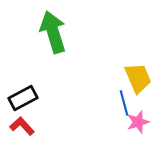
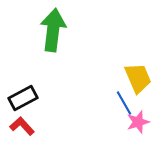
green arrow: moved 2 px up; rotated 24 degrees clockwise
blue line: rotated 15 degrees counterclockwise
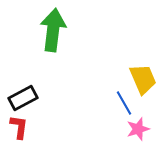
yellow trapezoid: moved 5 px right, 1 px down
pink star: moved 7 px down
red L-shape: moved 3 px left, 1 px down; rotated 50 degrees clockwise
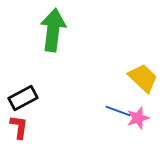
yellow trapezoid: moved 1 px up; rotated 24 degrees counterclockwise
blue line: moved 6 px left, 8 px down; rotated 40 degrees counterclockwise
pink star: moved 11 px up
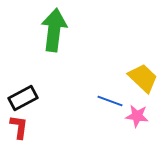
green arrow: moved 1 px right
blue line: moved 8 px left, 10 px up
pink star: moved 1 px left, 2 px up; rotated 25 degrees clockwise
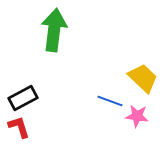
red L-shape: rotated 25 degrees counterclockwise
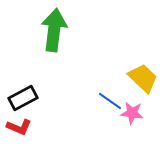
blue line: rotated 15 degrees clockwise
pink star: moved 5 px left, 3 px up
red L-shape: rotated 130 degrees clockwise
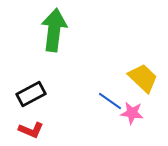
black rectangle: moved 8 px right, 4 px up
red L-shape: moved 12 px right, 3 px down
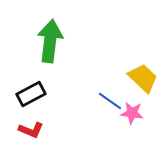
green arrow: moved 4 px left, 11 px down
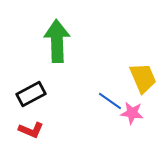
green arrow: moved 7 px right; rotated 9 degrees counterclockwise
yellow trapezoid: rotated 24 degrees clockwise
